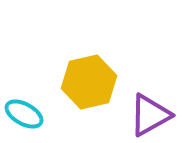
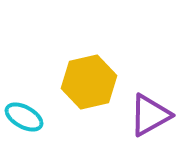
cyan ellipse: moved 3 px down
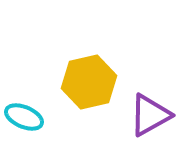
cyan ellipse: rotated 6 degrees counterclockwise
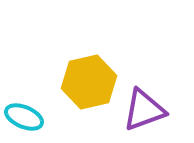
purple triangle: moved 6 px left, 5 px up; rotated 9 degrees clockwise
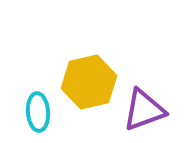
cyan ellipse: moved 14 px right, 5 px up; rotated 63 degrees clockwise
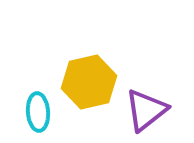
purple triangle: moved 2 px right; rotated 18 degrees counterclockwise
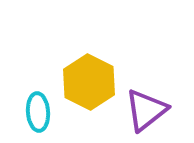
yellow hexagon: rotated 20 degrees counterclockwise
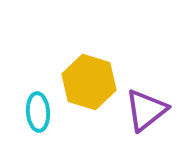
yellow hexagon: rotated 10 degrees counterclockwise
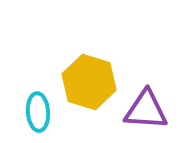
purple triangle: rotated 42 degrees clockwise
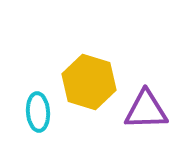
purple triangle: rotated 6 degrees counterclockwise
